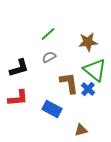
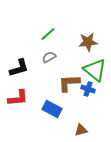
brown L-shape: rotated 85 degrees counterclockwise
blue cross: rotated 24 degrees counterclockwise
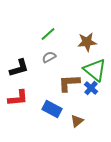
brown star: moved 1 px left
blue cross: moved 3 px right, 1 px up; rotated 24 degrees clockwise
brown triangle: moved 4 px left, 9 px up; rotated 24 degrees counterclockwise
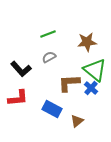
green line: rotated 21 degrees clockwise
black L-shape: moved 2 px right, 1 px down; rotated 65 degrees clockwise
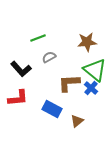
green line: moved 10 px left, 4 px down
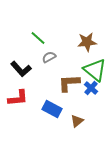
green line: rotated 63 degrees clockwise
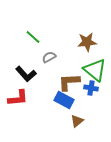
green line: moved 5 px left, 1 px up
black L-shape: moved 5 px right, 5 px down
brown L-shape: moved 1 px up
blue cross: rotated 32 degrees counterclockwise
blue rectangle: moved 12 px right, 9 px up
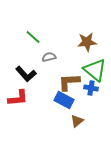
gray semicircle: rotated 16 degrees clockwise
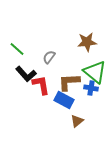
green line: moved 16 px left, 12 px down
gray semicircle: rotated 40 degrees counterclockwise
green triangle: moved 2 px down
red L-shape: moved 23 px right, 13 px up; rotated 95 degrees counterclockwise
